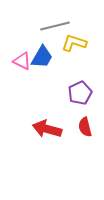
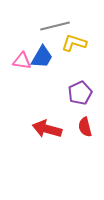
pink triangle: rotated 18 degrees counterclockwise
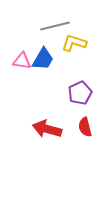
blue trapezoid: moved 1 px right, 2 px down
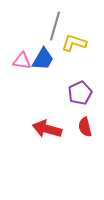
gray line: rotated 60 degrees counterclockwise
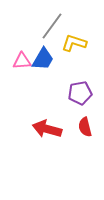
gray line: moved 3 px left; rotated 20 degrees clockwise
pink triangle: rotated 12 degrees counterclockwise
purple pentagon: rotated 15 degrees clockwise
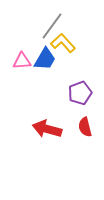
yellow L-shape: moved 11 px left; rotated 30 degrees clockwise
blue trapezoid: moved 2 px right
purple pentagon: rotated 10 degrees counterclockwise
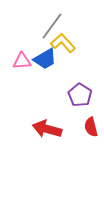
blue trapezoid: rotated 30 degrees clockwise
purple pentagon: moved 2 px down; rotated 20 degrees counterclockwise
red semicircle: moved 6 px right
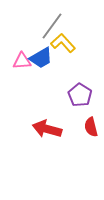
blue trapezoid: moved 4 px left, 1 px up
